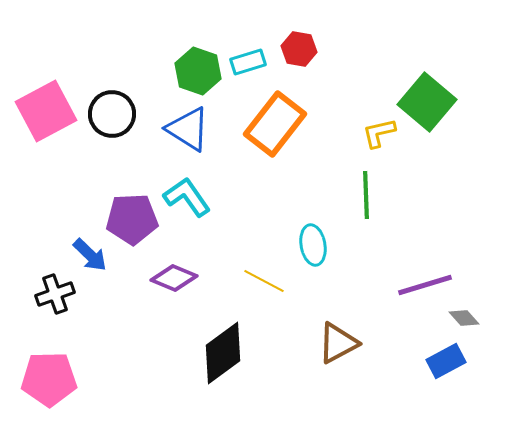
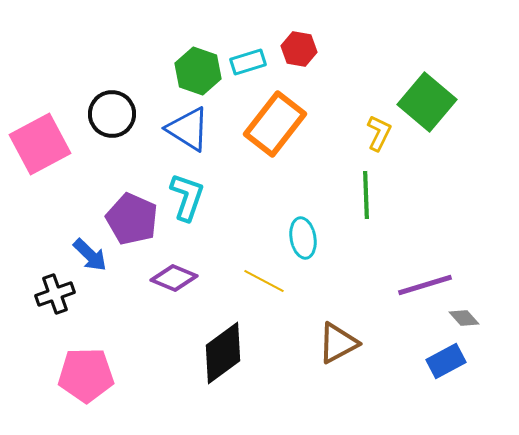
pink square: moved 6 px left, 33 px down
yellow L-shape: rotated 129 degrees clockwise
cyan L-shape: rotated 54 degrees clockwise
purple pentagon: rotated 27 degrees clockwise
cyan ellipse: moved 10 px left, 7 px up
pink pentagon: moved 37 px right, 4 px up
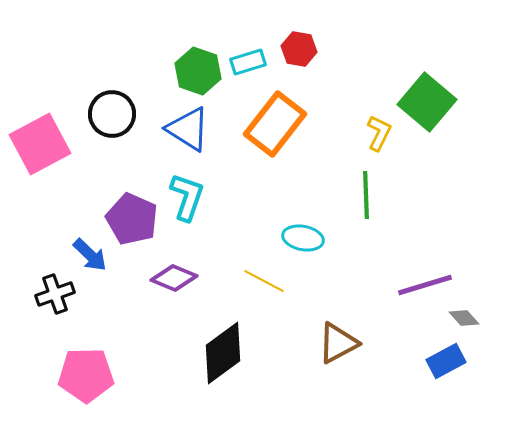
cyan ellipse: rotated 69 degrees counterclockwise
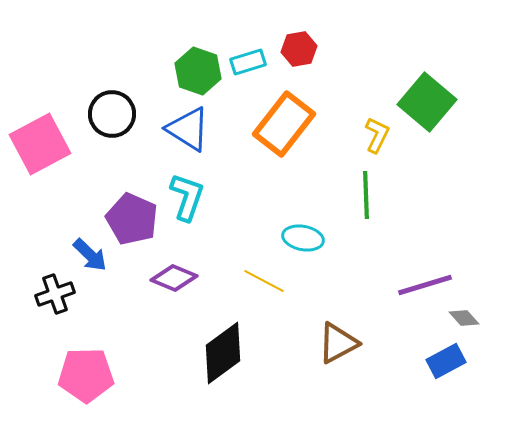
red hexagon: rotated 20 degrees counterclockwise
orange rectangle: moved 9 px right
yellow L-shape: moved 2 px left, 2 px down
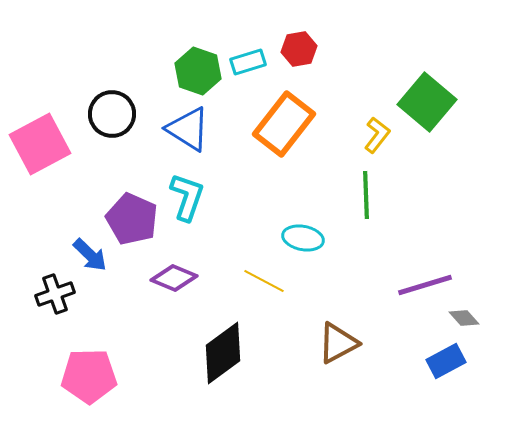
yellow L-shape: rotated 12 degrees clockwise
pink pentagon: moved 3 px right, 1 px down
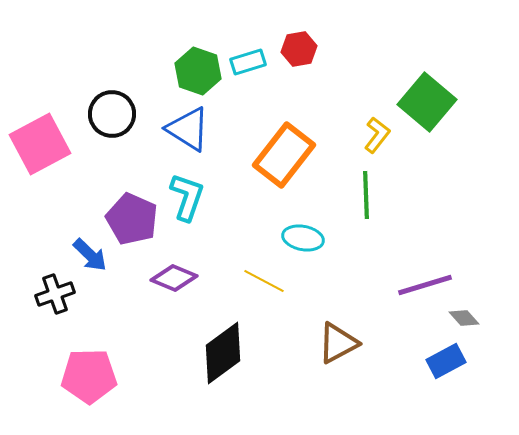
orange rectangle: moved 31 px down
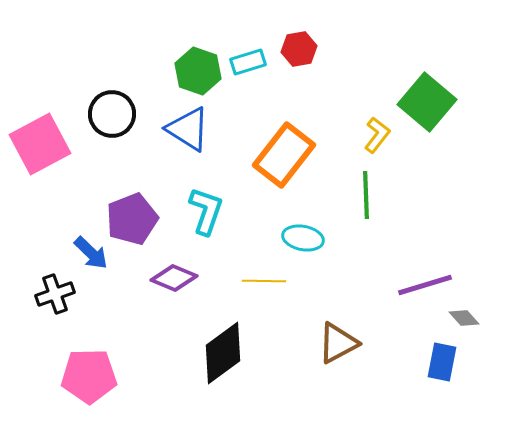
cyan L-shape: moved 19 px right, 14 px down
purple pentagon: rotated 27 degrees clockwise
blue arrow: moved 1 px right, 2 px up
yellow line: rotated 27 degrees counterclockwise
blue rectangle: moved 4 px left, 1 px down; rotated 51 degrees counterclockwise
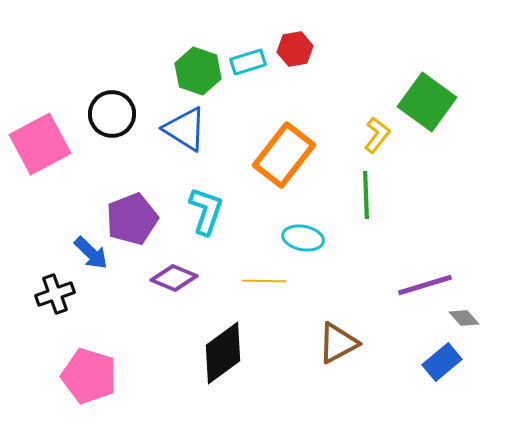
red hexagon: moved 4 px left
green square: rotated 4 degrees counterclockwise
blue triangle: moved 3 px left
blue rectangle: rotated 39 degrees clockwise
pink pentagon: rotated 18 degrees clockwise
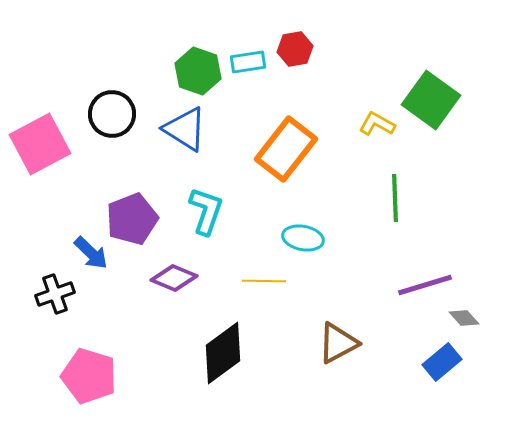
cyan rectangle: rotated 8 degrees clockwise
green square: moved 4 px right, 2 px up
yellow L-shape: moved 11 px up; rotated 99 degrees counterclockwise
orange rectangle: moved 2 px right, 6 px up
green line: moved 29 px right, 3 px down
